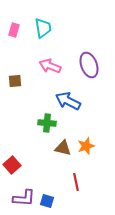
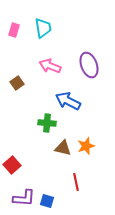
brown square: moved 2 px right, 2 px down; rotated 32 degrees counterclockwise
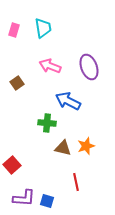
purple ellipse: moved 2 px down
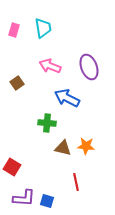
blue arrow: moved 1 px left, 3 px up
orange star: rotated 24 degrees clockwise
red square: moved 2 px down; rotated 18 degrees counterclockwise
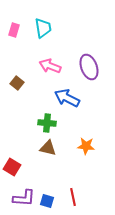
brown square: rotated 16 degrees counterclockwise
brown triangle: moved 15 px left
red line: moved 3 px left, 15 px down
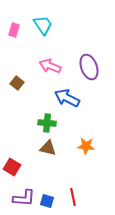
cyan trapezoid: moved 3 px up; rotated 25 degrees counterclockwise
